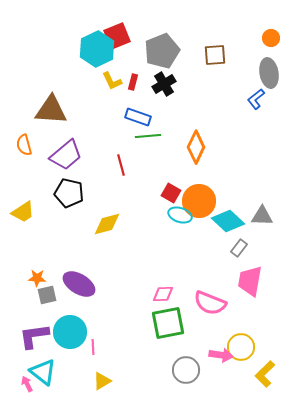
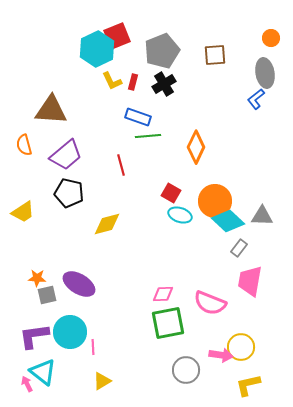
gray ellipse at (269, 73): moved 4 px left
orange circle at (199, 201): moved 16 px right
yellow L-shape at (265, 374): moved 17 px left, 11 px down; rotated 32 degrees clockwise
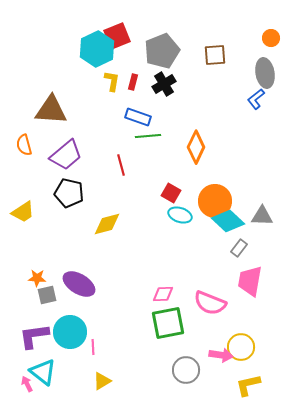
yellow L-shape at (112, 81): rotated 145 degrees counterclockwise
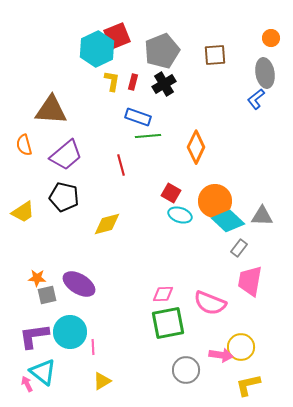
black pentagon at (69, 193): moved 5 px left, 4 px down
